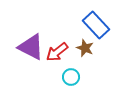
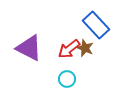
purple triangle: moved 2 px left, 1 px down
red arrow: moved 12 px right, 3 px up
cyan circle: moved 4 px left, 2 px down
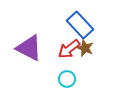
blue rectangle: moved 16 px left
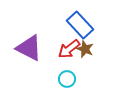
brown star: moved 1 px down
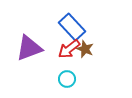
blue rectangle: moved 8 px left, 2 px down
purple triangle: rotated 48 degrees counterclockwise
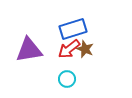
blue rectangle: moved 1 px right, 2 px down; rotated 64 degrees counterclockwise
purple triangle: moved 2 px down; rotated 12 degrees clockwise
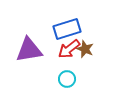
blue rectangle: moved 6 px left
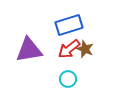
blue rectangle: moved 2 px right, 4 px up
cyan circle: moved 1 px right
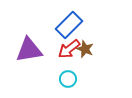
blue rectangle: rotated 28 degrees counterclockwise
